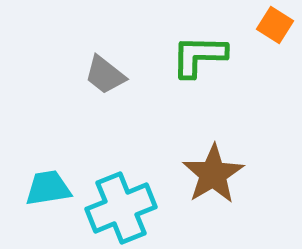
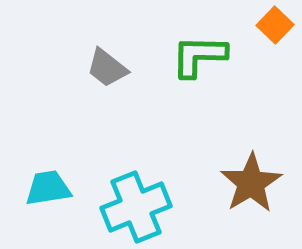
orange square: rotated 12 degrees clockwise
gray trapezoid: moved 2 px right, 7 px up
brown star: moved 38 px right, 9 px down
cyan cross: moved 15 px right, 1 px up
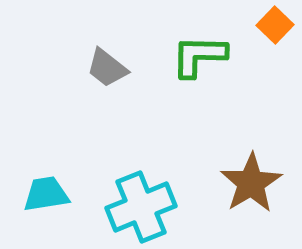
cyan trapezoid: moved 2 px left, 6 px down
cyan cross: moved 5 px right
